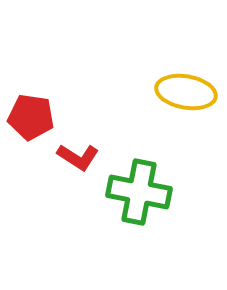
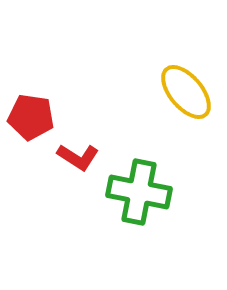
yellow ellipse: rotated 40 degrees clockwise
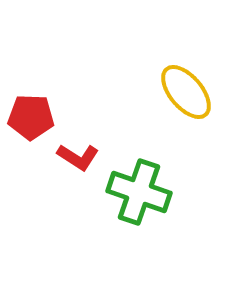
red pentagon: rotated 6 degrees counterclockwise
green cross: rotated 8 degrees clockwise
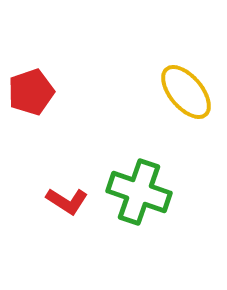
red pentagon: moved 25 px up; rotated 21 degrees counterclockwise
red L-shape: moved 11 px left, 44 px down
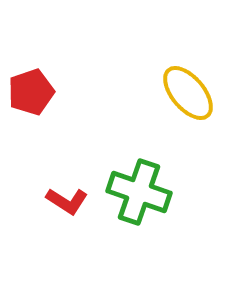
yellow ellipse: moved 2 px right, 1 px down
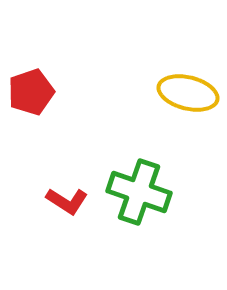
yellow ellipse: rotated 36 degrees counterclockwise
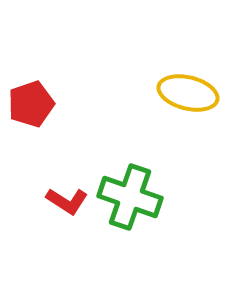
red pentagon: moved 12 px down
green cross: moved 9 px left, 5 px down
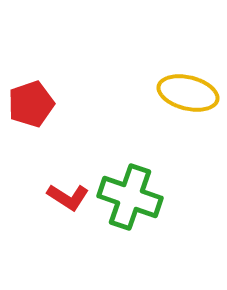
red L-shape: moved 1 px right, 4 px up
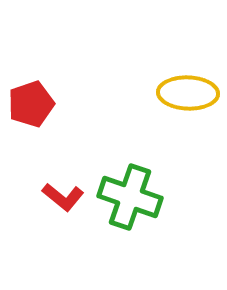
yellow ellipse: rotated 12 degrees counterclockwise
red L-shape: moved 5 px left; rotated 6 degrees clockwise
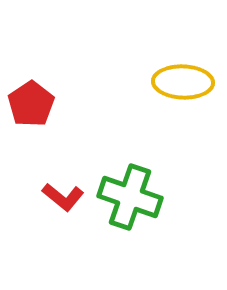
yellow ellipse: moved 5 px left, 11 px up
red pentagon: rotated 15 degrees counterclockwise
